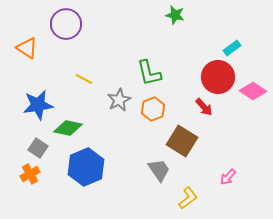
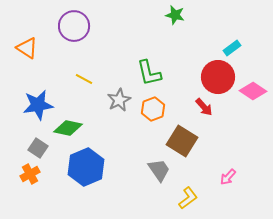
purple circle: moved 8 px right, 2 px down
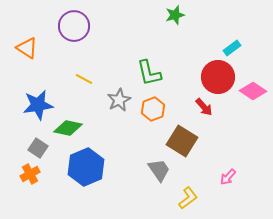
green star: rotated 30 degrees counterclockwise
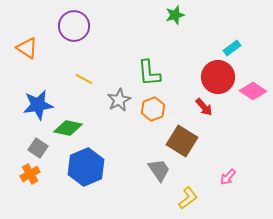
green L-shape: rotated 8 degrees clockwise
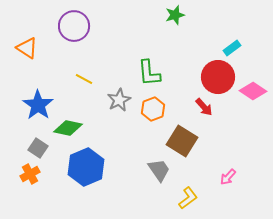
blue star: rotated 28 degrees counterclockwise
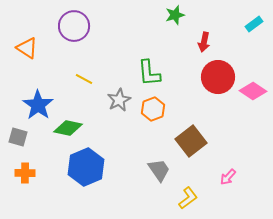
cyan rectangle: moved 22 px right, 24 px up
red arrow: moved 65 px up; rotated 54 degrees clockwise
brown square: moved 9 px right; rotated 20 degrees clockwise
gray square: moved 20 px left, 11 px up; rotated 18 degrees counterclockwise
orange cross: moved 5 px left, 1 px up; rotated 30 degrees clockwise
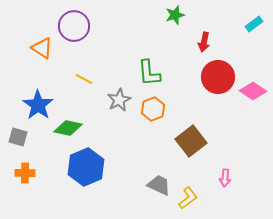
orange triangle: moved 15 px right
gray trapezoid: moved 15 px down; rotated 30 degrees counterclockwise
pink arrow: moved 3 px left, 1 px down; rotated 36 degrees counterclockwise
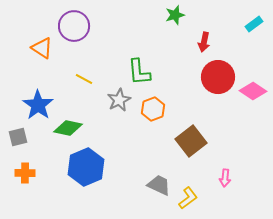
green L-shape: moved 10 px left, 1 px up
gray square: rotated 30 degrees counterclockwise
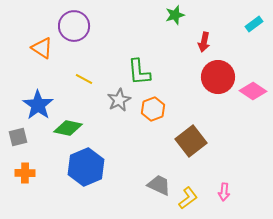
pink arrow: moved 1 px left, 14 px down
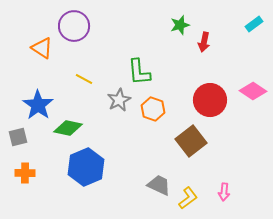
green star: moved 5 px right, 10 px down
red circle: moved 8 px left, 23 px down
orange hexagon: rotated 20 degrees counterclockwise
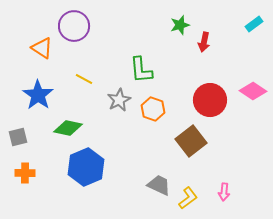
green L-shape: moved 2 px right, 2 px up
blue star: moved 10 px up
